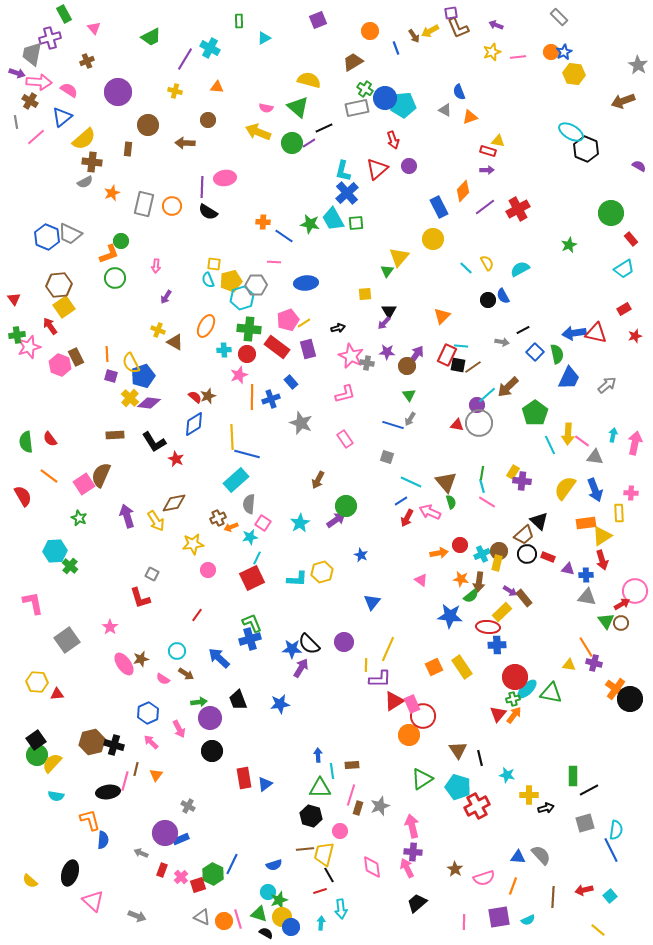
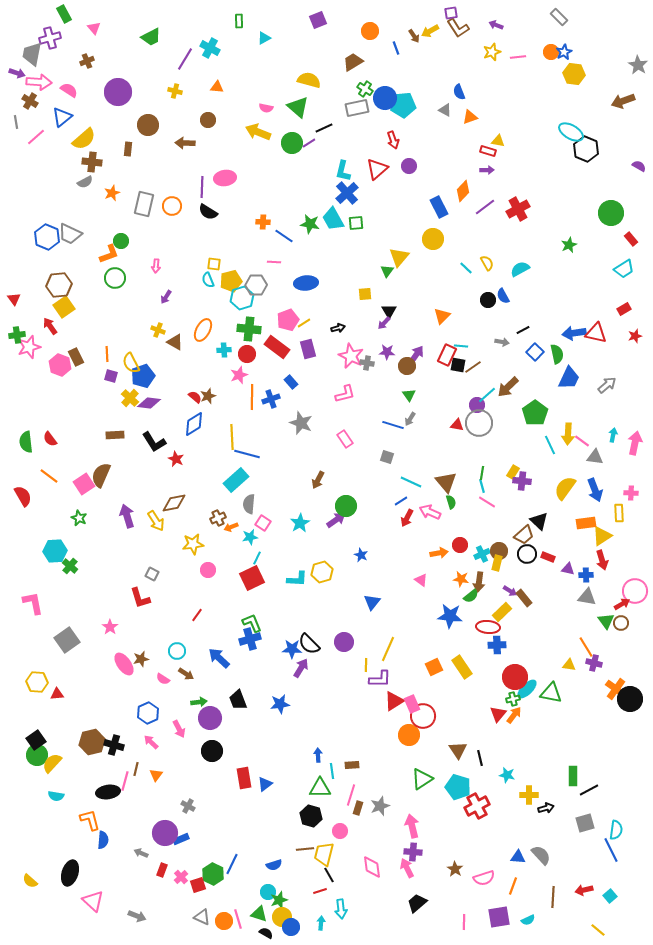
brown L-shape at (458, 28): rotated 10 degrees counterclockwise
orange ellipse at (206, 326): moved 3 px left, 4 px down
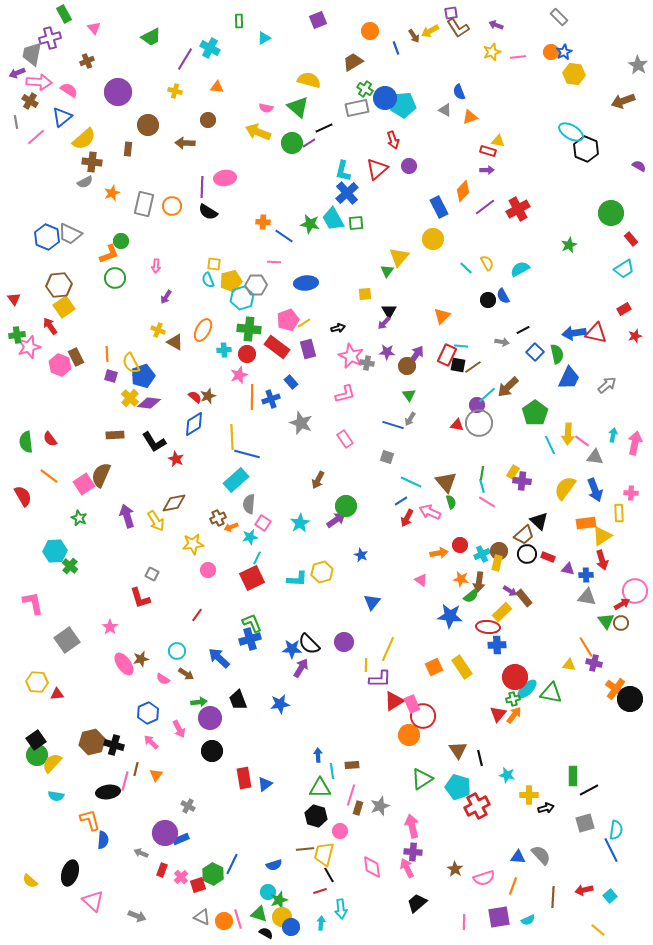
purple arrow at (17, 73): rotated 140 degrees clockwise
black hexagon at (311, 816): moved 5 px right
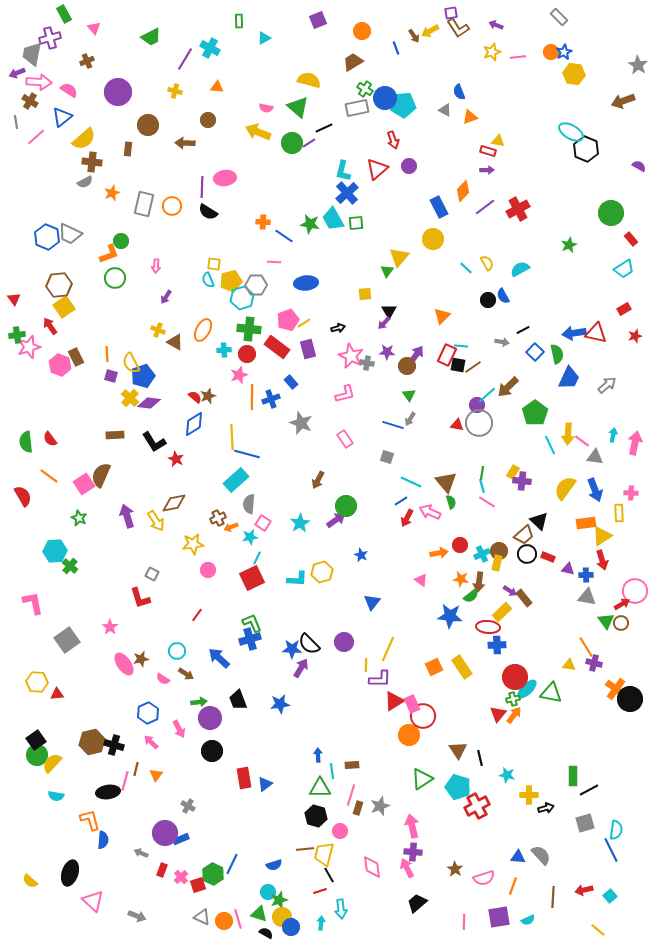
orange circle at (370, 31): moved 8 px left
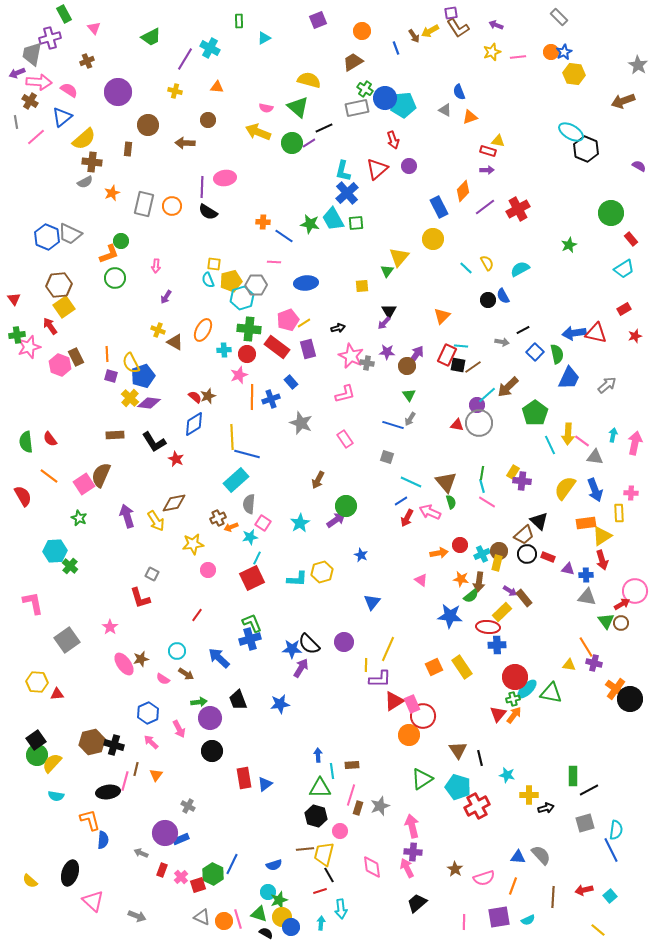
yellow square at (365, 294): moved 3 px left, 8 px up
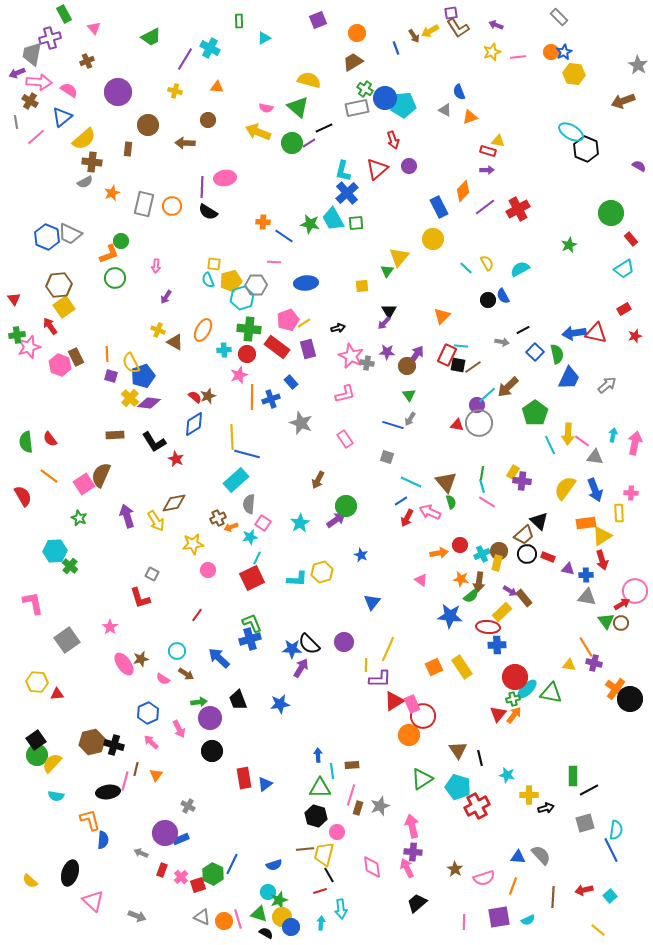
orange circle at (362, 31): moved 5 px left, 2 px down
pink circle at (340, 831): moved 3 px left, 1 px down
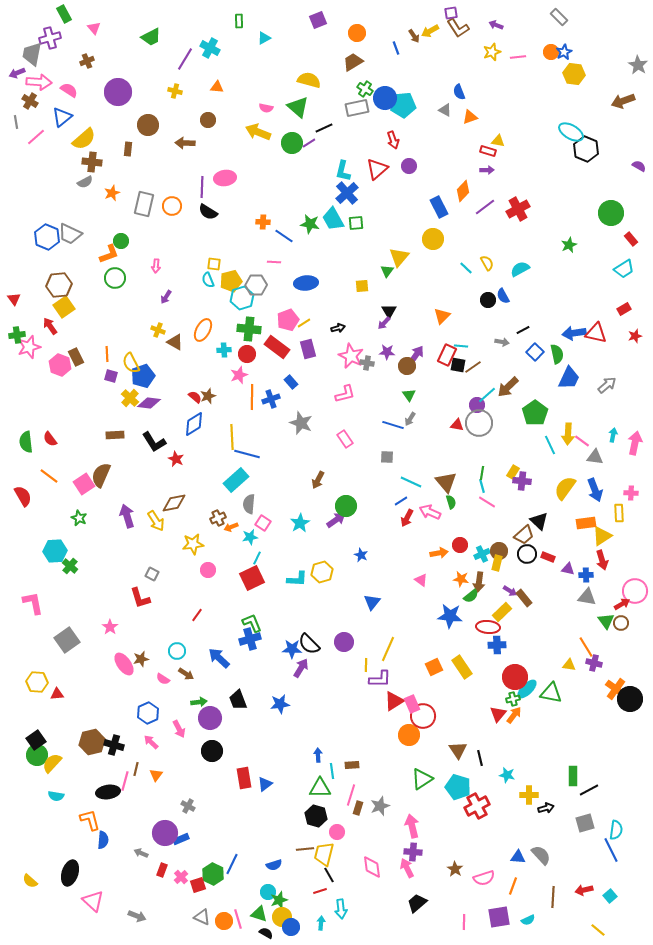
gray square at (387, 457): rotated 16 degrees counterclockwise
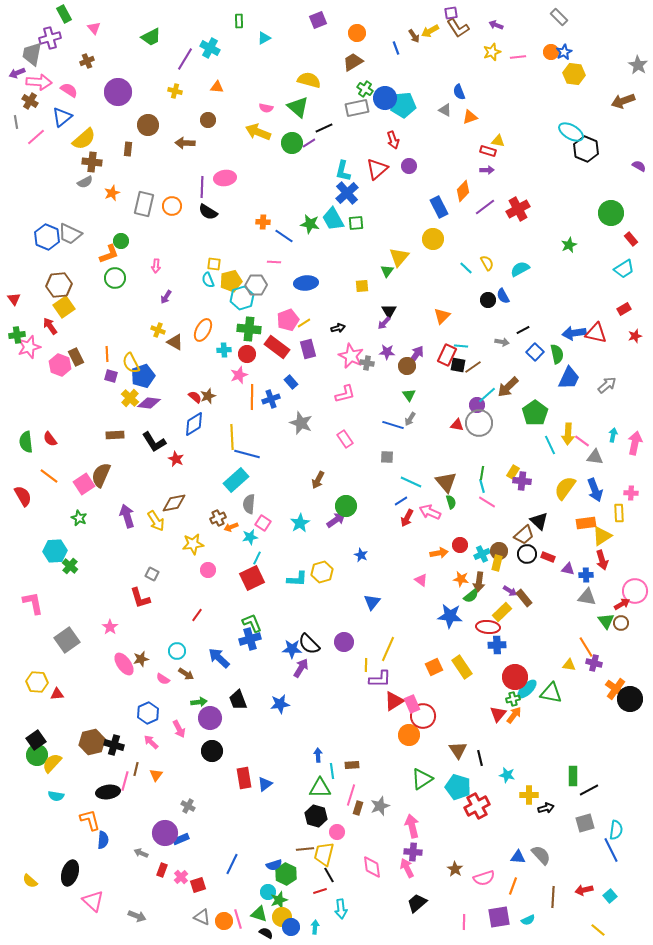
green hexagon at (213, 874): moved 73 px right
cyan arrow at (321, 923): moved 6 px left, 4 px down
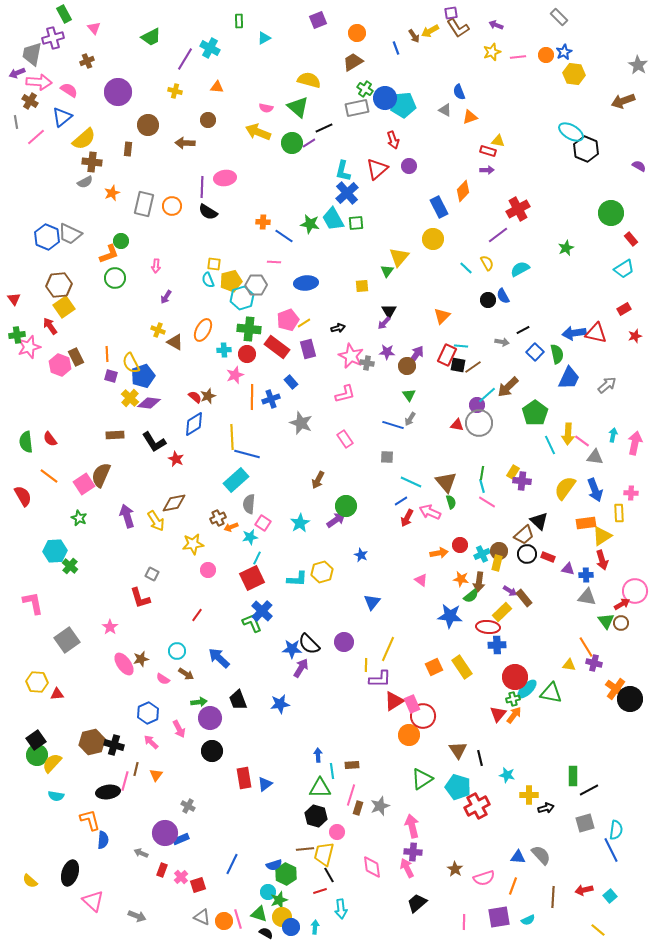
purple cross at (50, 38): moved 3 px right
orange circle at (551, 52): moved 5 px left, 3 px down
purple line at (485, 207): moved 13 px right, 28 px down
green star at (569, 245): moved 3 px left, 3 px down
pink star at (239, 375): moved 4 px left
blue cross at (250, 639): moved 12 px right, 28 px up; rotated 30 degrees counterclockwise
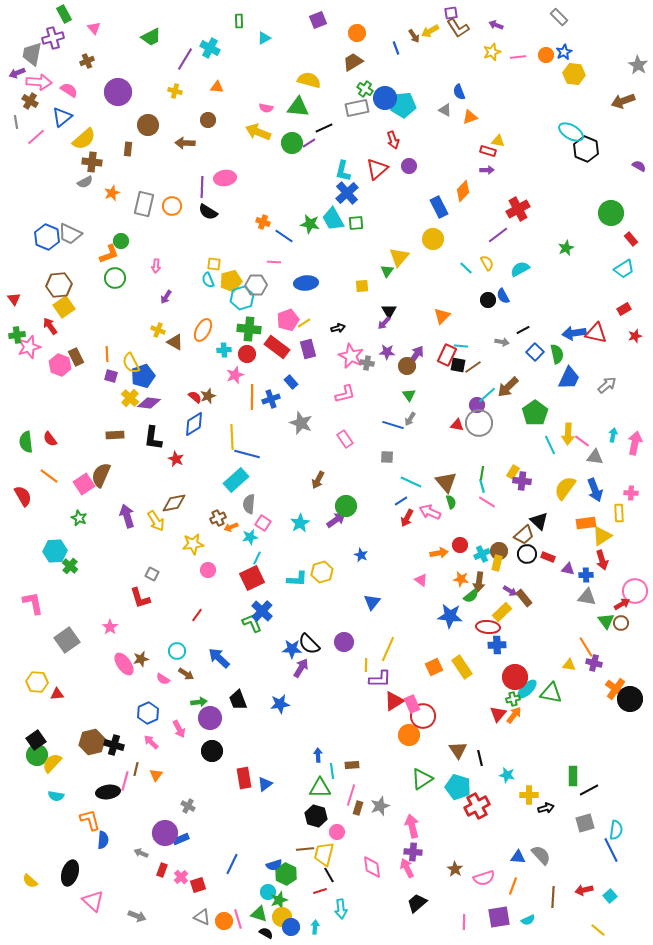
green triangle at (298, 107): rotated 35 degrees counterclockwise
orange cross at (263, 222): rotated 16 degrees clockwise
black L-shape at (154, 442): moved 1 px left, 4 px up; rotated 40 degrees clockwise
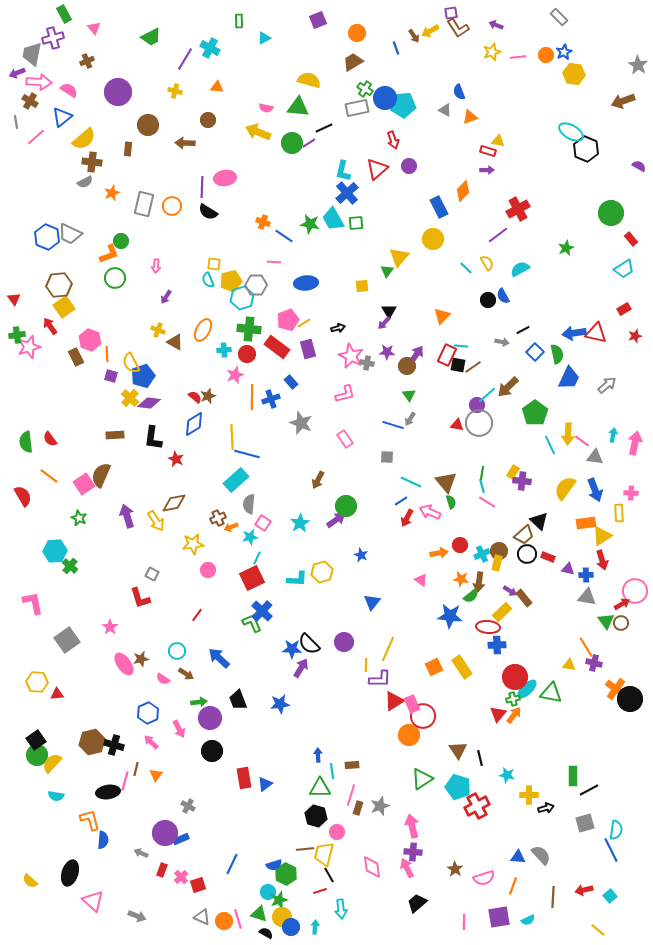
pink hexagon at (60, 365): moved 30 px right, 25 px up
